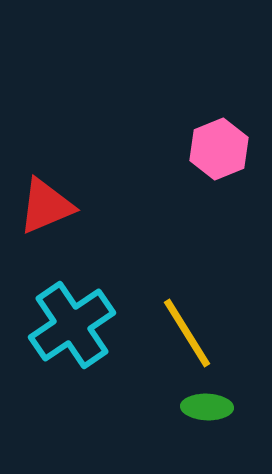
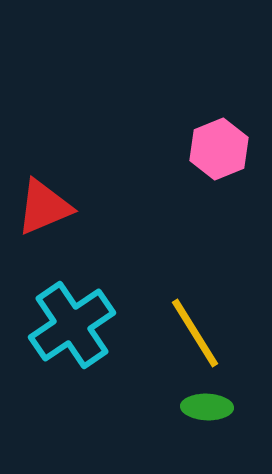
red triangle: moved 2 px left, 1 px down
yellow line: moved 8 px right
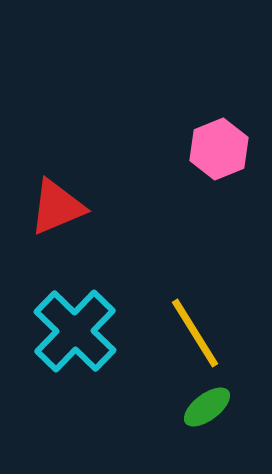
red triangle: moved 13 px right
cyan cross: moved 3 px right, 6 px down; rotated 12 degrees counterclockwise
green ellipse: rotated 39 degrees counterclockwise
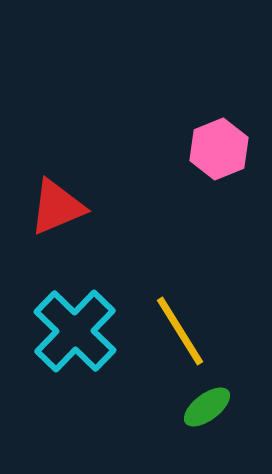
yellow line: moved 15 px left, 2 px up
